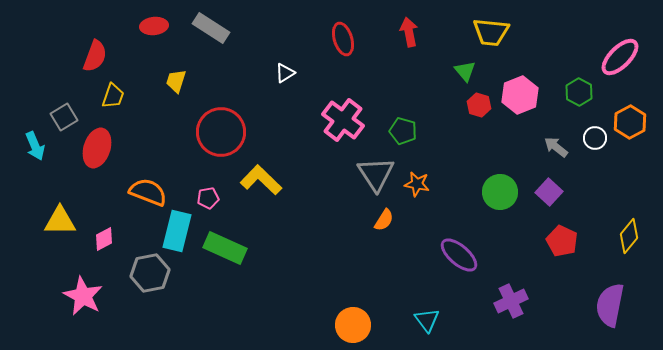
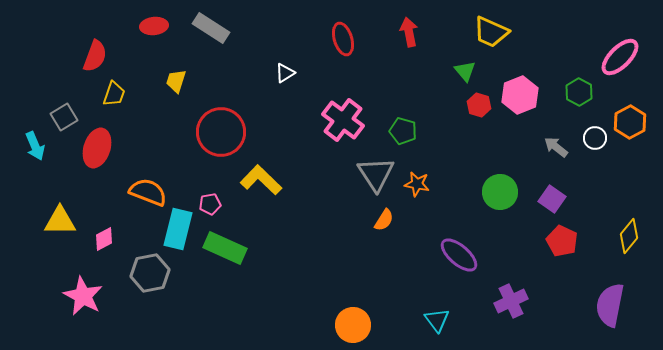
yellow trapezoid at (491, 32): rotated 18 degrees clockwise
yellow trapezoid at (113, 96): moved 1 px right, 2 px up
purple square at (549, 192): moved 3 px right, 7 px down; rotated 8 degrees counterclockwise
pink pentagon at (208, 198): moved 2 px right, 6 px down
cyan rectangle at (177, 231): moved 1 px right, 2 px up
cyan triangle at (427, 320): moved 10 px right
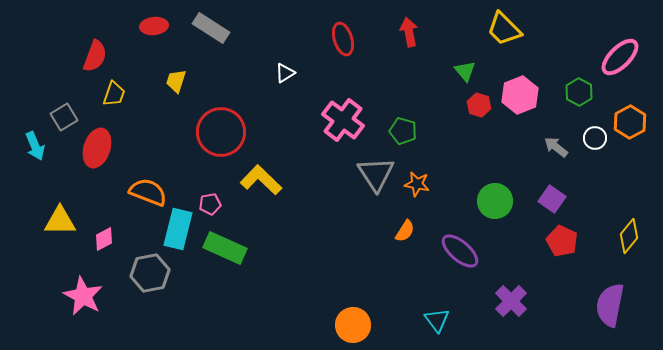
yellow trapezoid at (491, 32): moved 13 px right, 3 px up; rotated 21 degrees clockwise
green circle at (500, 192): moved 5 px left, 9 px down
orange semicircle at (384, 220): moved 21 px right, 11 px down
purple ellipse at (459, 255): moved 1 px right, 4 px up
purple cross at (511, 301): rotated 20 degrees counterclockwise
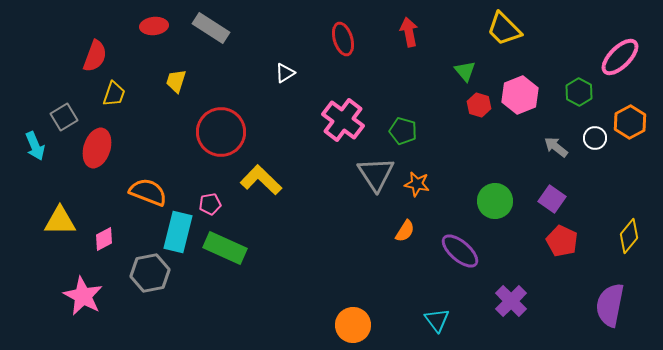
cyan rectangle at (178, 229): moved 3 px down
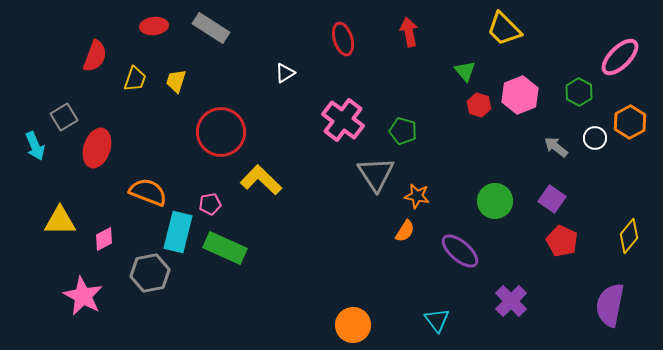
yellow trapezoid at (114, 94): moved 21 px right, 15 px up
orange star at (417, 184): moved 12 px down
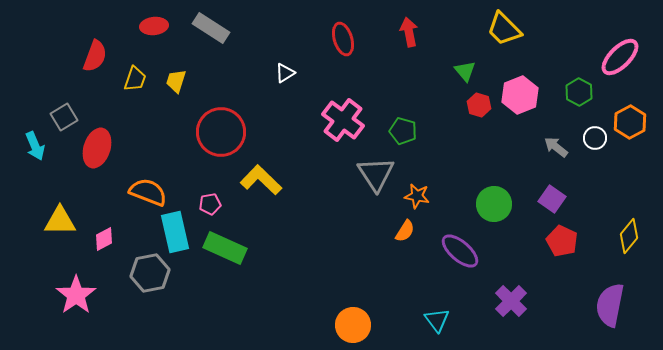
green circle at (495, 201): moved 1 px left, 3 px down
cyan rectangle at (178, 232): moved 3 px left; rotated 27 degrees counterclockwise
pink star at (83, 296): moved 7 px left, 1 px up; rotated 9 degrees clockwise
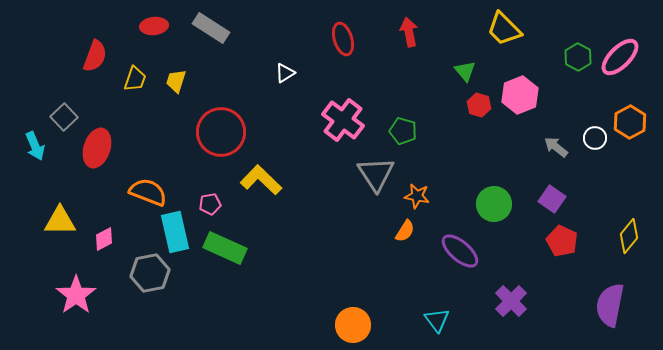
green hexagon at (579, 92): moved 1 px left, 35 px up
gray square at (64, 117): rotated 12 degrees counterclockwise
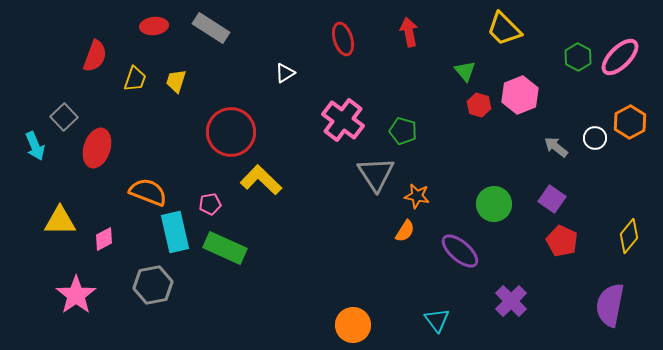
red circle at (221, 132): moved 10 px right
gray hexagon at (150, 273): moved 3 px right, 12 px down
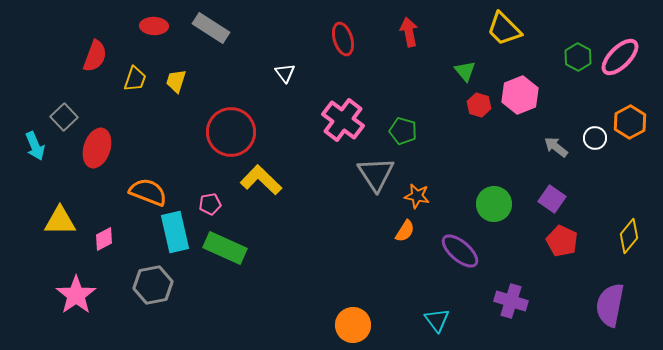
red ellipse at (154, 26): rotated 8 degrees clockwise
white triangle at (285, 73): rotated 35 degrees counterclockwise
purple cross at (511, 301): rotated 28 degrees counterclockwise
